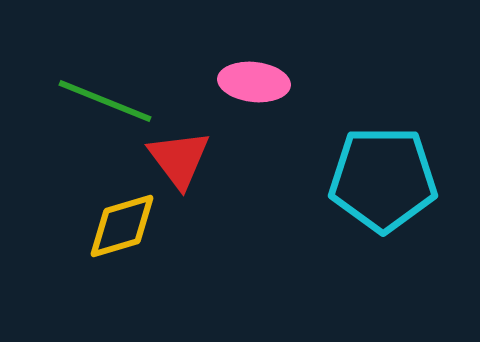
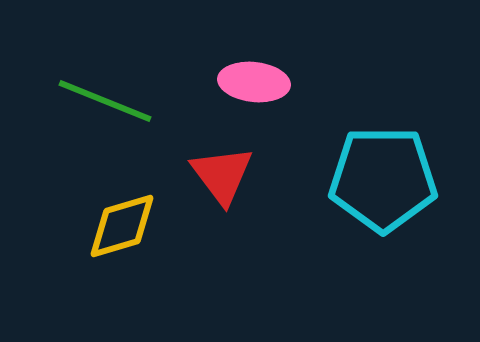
red triangle: moved 43 px right, 16 px down
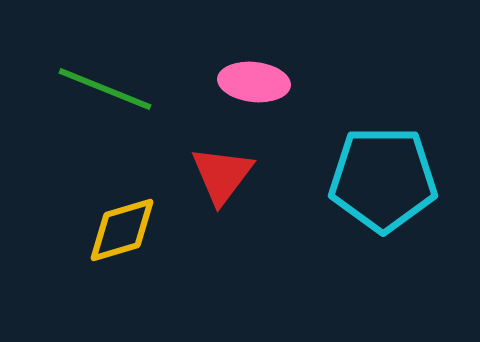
green line: moved 12 px up
red triangle: rotated 14 degrees clockwise
yellow diamond: moved 4 px down
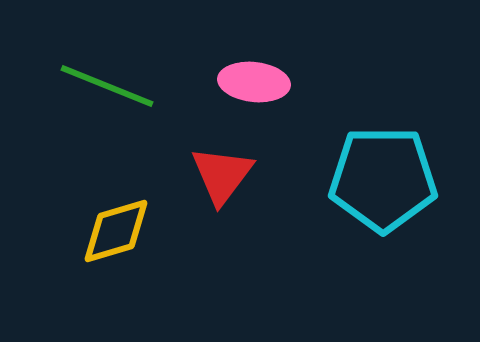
green line: moved 2 px right, 3 px up
yellow diamond: moved 6 px left, 1 px down
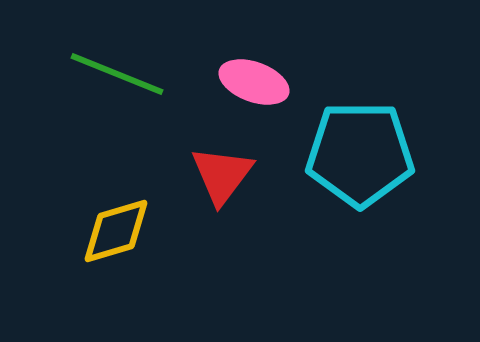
pink ellipse: rotated 14 degrees clockwise
green line: moved 10 px right, 12 px up
cyan pentagon: moved 23 px left, 25 px up
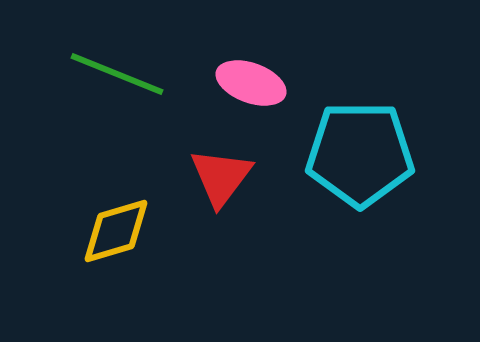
pink ellipse: moved 3 px left, 1 px down
red triangle: moved 1 px left, 2 px down
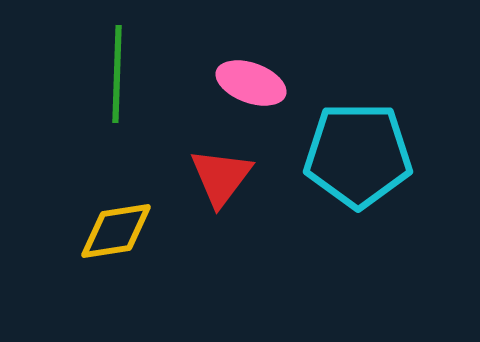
green line: rotated 70 degrees clockwise
cyan pentagon: moved 2 px left, 1 px down
yellow diamond: rotated 8 degrees clockwise
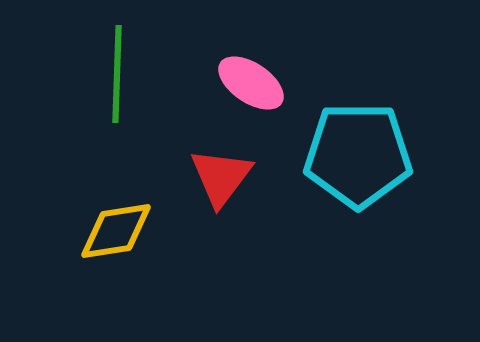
pink ellipse: rotated 14 degrees clockwise
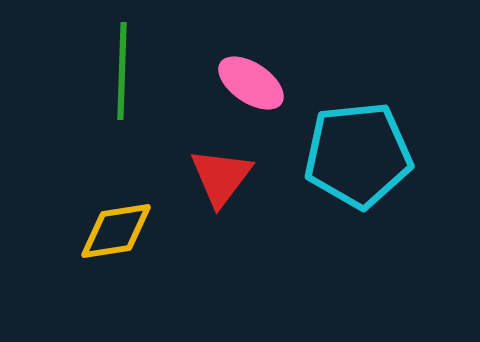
green line: moved 5 px right, 3 px up
cyan pentagon: rotated 6 degrees counterclockwise
